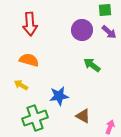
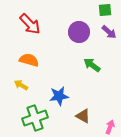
red arrow: rotated 40 degrees counterclockwise
purple circle: moved 3 px left, 2 px down
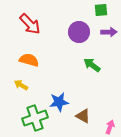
green square: moved 4 px left
purple arrow: rotated 42 degrees counterclockwise
blue star: moved 6 px down
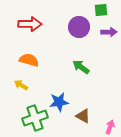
red arrow: rotated 45 degrees counterclockwise
purple circle: moved 5 px up
green arrow: moved 11 px left, 2 px down
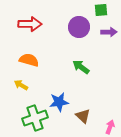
brown triangle: rotated 14 degrees clockwise
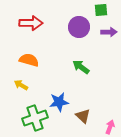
red arrow: moved 1 px right, 1 px up
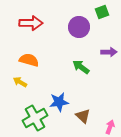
green square: moved 1 px right, 2 px down; rotated 16 degrees counterclockwise
purple arrow: moved 20 px down
yellow arrow: moved 1 px left, 3 px up
green cross: rotated 10 degrees counterclockwise
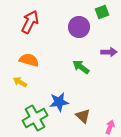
red arrow: moved 1 px left, 1 px up; rotated 65 degrees counterclockwise
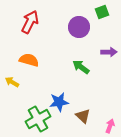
yellow arrow: moved 8 px left
green cross: moved 3 px right, 1 px down
pink arrow: moved 1 px up
